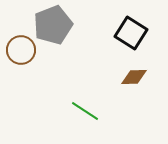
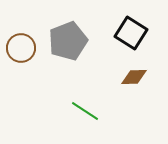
gray pentagon: moved 15 px right, 16 px down
brown circle: moved 2 px up
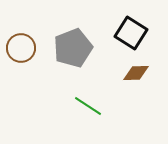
gray pentagon: moved 5 px right, 7 px down
brown diamond: moved 2 px right, 4 px up
green line: moved 3 px right, 5 px up
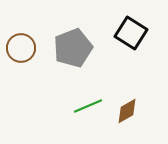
brown diamond: moved 9 px left, 38 px down; rotated 28 degrees counterclockwise
green line: rotated 56 degrees counterclockwise
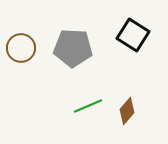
black square: moved 2 px right, 2 px down
gray pentagon: rotated 24 degrees clockwise
brown diamond: rotated 20 degrees counterclockwise
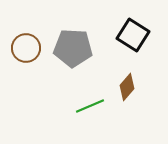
brown circle: moved 5 px right
green line: moved 2 px right
brown diamond: moved 24 px up
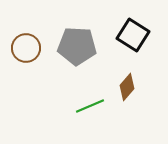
gray pentagon: moved 4 px right, 2 px up
